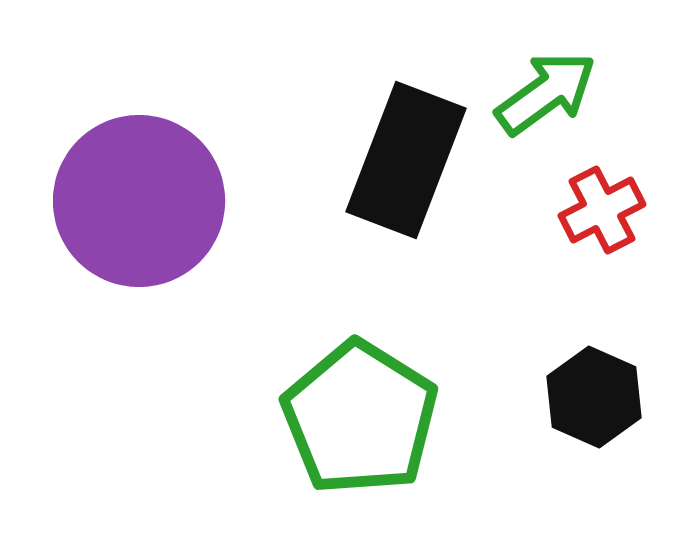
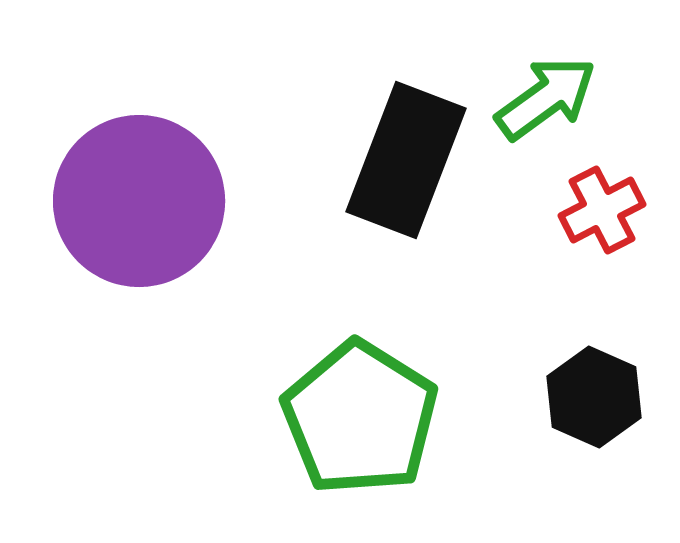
green arrow: moved 5 px down
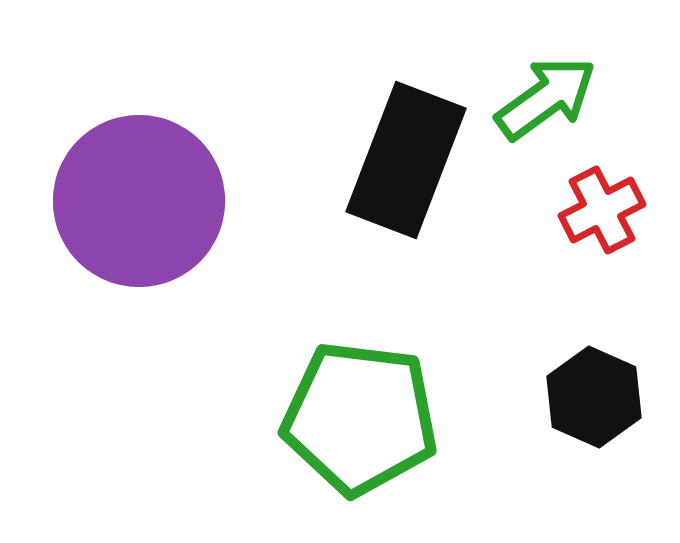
green pentagon: rotated 25 degrees counterclockwise
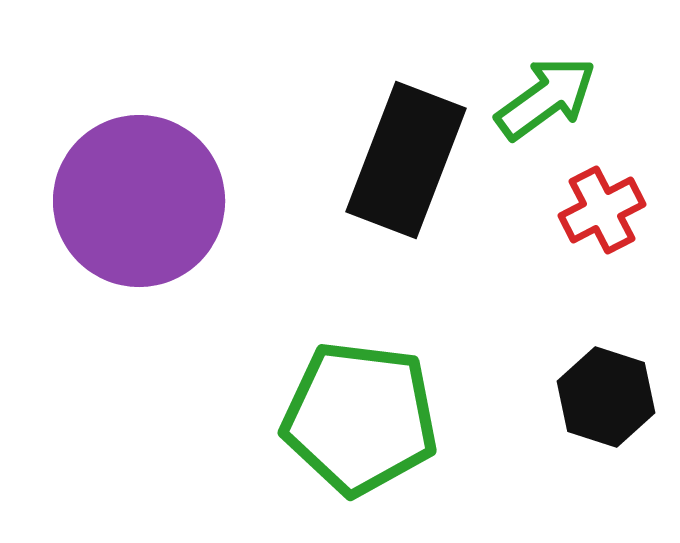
black hexagon: moved 12 px right; rotated 6 degrees counterclockwise
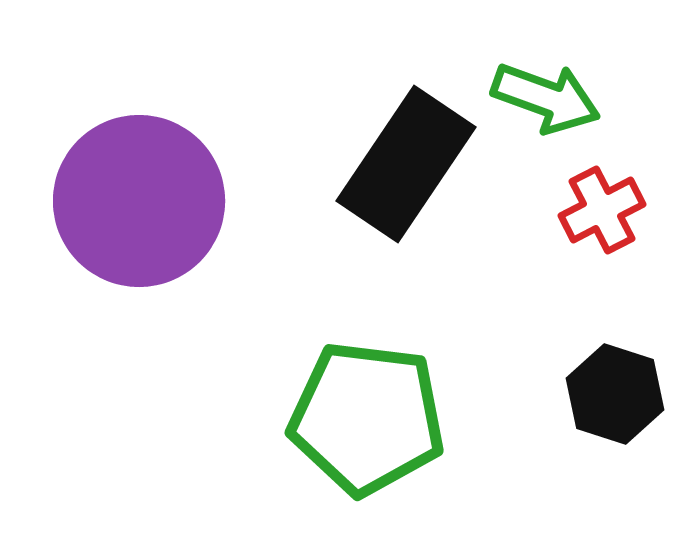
green arrow: rotated 56 degrees clockwise
black rectangle: moved 4 px down; rotated 13 degrees clockwise
black hexagon: moved 9 px right, 3 px up
green pentagon: moved 7 px right
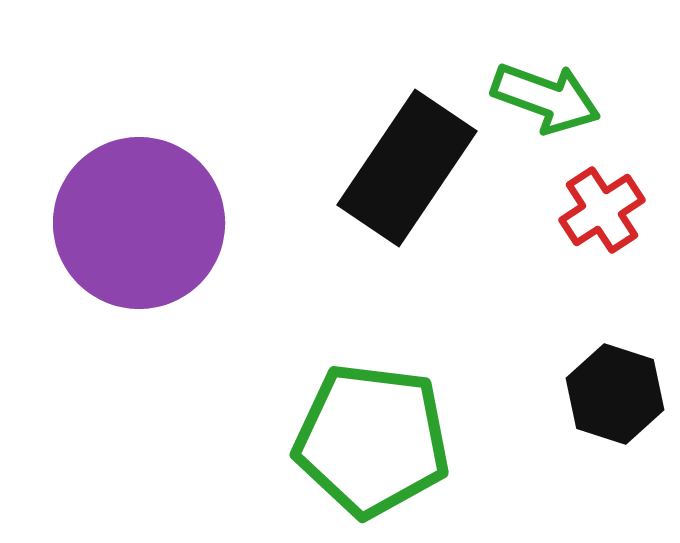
black rectangle: moved 1 px right, 4 px down
purple circle: moved 22 px down
red cross: rotated 6 degrees counterclockwise
green pentagon: moved 5 px right, 22 px down
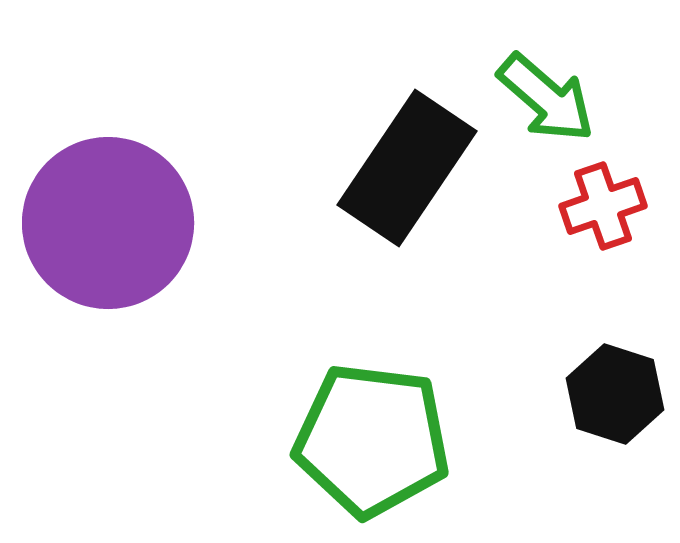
green arrow: rotated 21 degrees clockwise
red cross: moved 1 px right, 4 px up; rotated 14 degrees clockwise
purple circle: moved 31 px left
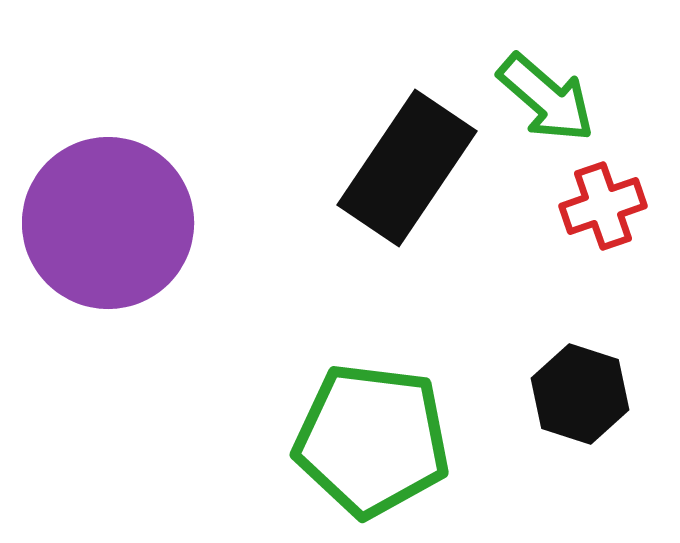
black hexagon: moved 35 px left
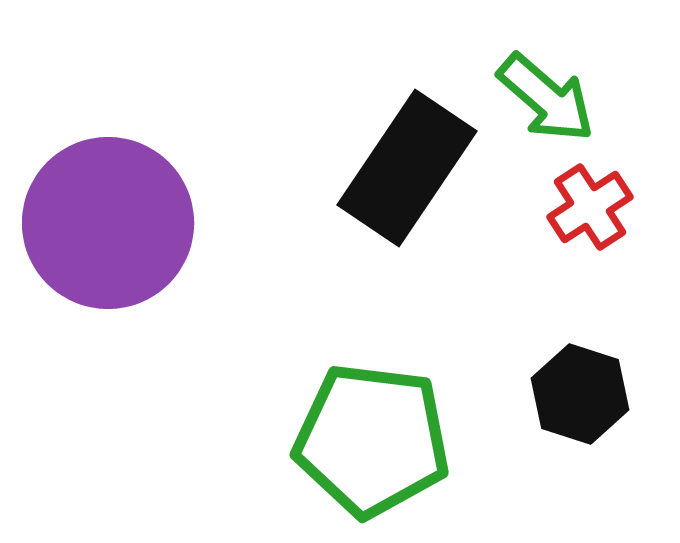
red cross: moved 13 px left, 1 px down; rotated 14 degrees counterclockwise
